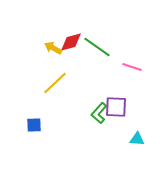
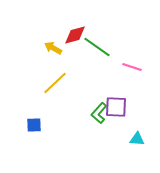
red diamond: moved 4 px right, 7 px up
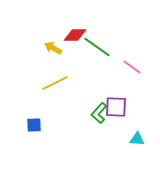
red diamond: rotated 15 degrees clockwise
pink line: rotated 18 degrees clockwise
yellow line: rotated 16 degrees clockwise
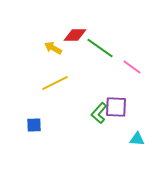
green line: moved 3 px right, 1 px down
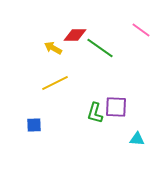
pink line: moved 9 px right, 37 px up
green L-shape: moved 4 px left; rotated 25 degrees counterclockwise
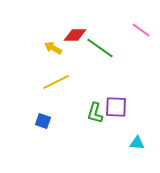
yellow line: moved 1 px right, 1 px up
blue square: moved 9 px right, 4 px up; rotated 21 degrees clockwise
cyan triangle: moved 4 px down
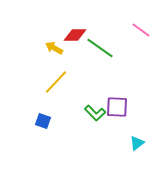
yellow arrow: moved 1 px right
yellow line: rotated 20 degrees counterclockwise
purple square: moved 1 px right
green L-shape: rotated 60 degrees counterclockwise
cyan triangle: rotated 42 degrees counterclockwise
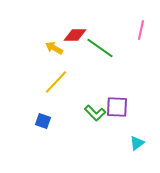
pink line: rotated 66 degrees clockwise
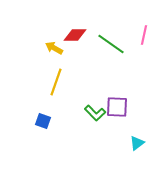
pink line: moved 3 px right, 5 px down
green line: moved 11 px right, 4 px up
yellow line: rotated 24 degrees counterclockwise
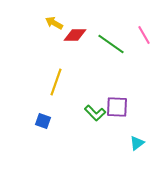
pink line: rotated 42 degrees counterclockwise
yellow arrow: moved 25 px up
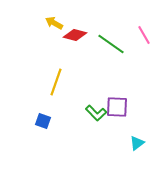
red diamond: rotated 15 degrees clockwise
green L-shape: moved 1 px right
